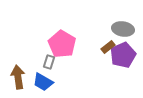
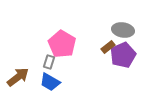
gray ellipse: moved 1 px down
brown arrow: rotated 60 degrees clockwise
blue trapezoid: moved 7 px right
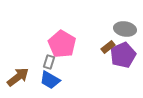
gray ellipse: moved 2 px right, 1 px up
blue trapezoid: moved 2 px up
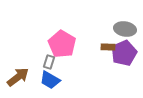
brown rectangle: rotated 40 degrees clockwise
purple pentagon: moved 1 px right, 2 px up
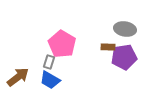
purple pentagon: moved 4 px down; rotated 15 degrees clockwise
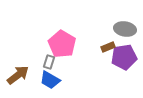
brown rectangle: rotated 24 degrees counterclockwise
brown arrow: moved 2 px up
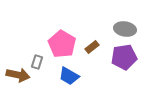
brown rectangle: moved 16 px left; rotated 16 degrees counterclockwise
gray rectangle: moved 12 px left
brown arrow: rotated 50 degrees clockwise
blue trapezoid: moved 19 px right, 4 px up
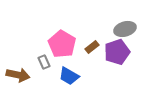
gray ellipse: rotated 25 degrees counterclockwise
purple pentagon: moved 7 px left, 5 px up; rotated 10 degrees counterclockwise
gray rectangle: moved 7 px right; rotated 40 degrees counterclockwise
